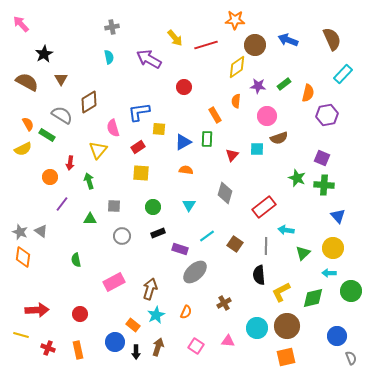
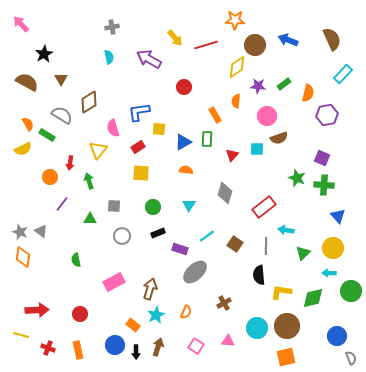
yellow L-shape at (281, 292): rotated 35 degrees clockwise
blue circle at (115, 342): moved 3 px down
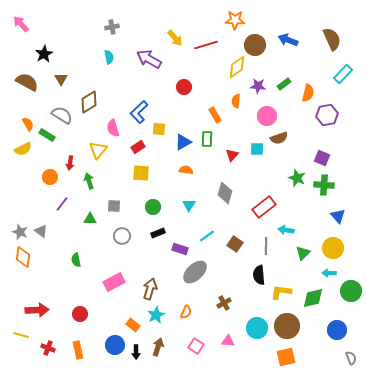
blue L-shape at (139, 112): rotated 35 degrees counterclockwise
blue circle at (337, 336): moved 6 px up
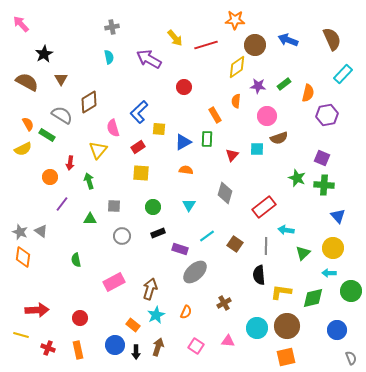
red circle at (80, 314): moved 4 px down
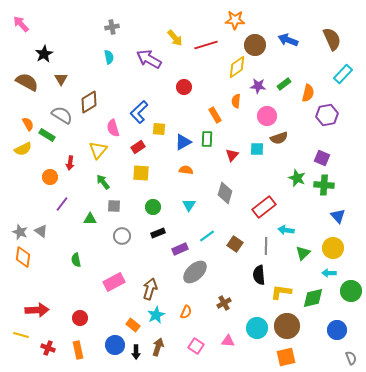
green arrow at (89, 181): moved 14 px right, 1 px down; rotated 21 degrees counterclockwise
purple rectangle at (180, 249): rotated 42 degrees counterclockwise
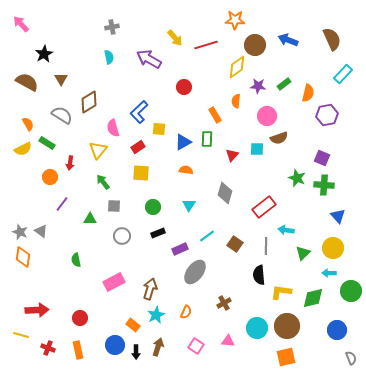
green rectangle at (47, 135): moved 8 px down
gray ellipse at (195, 272): rotated 10 degrees counterclockwise
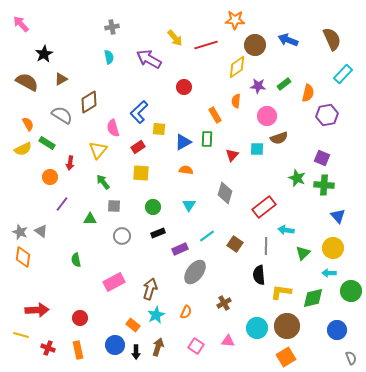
brown triangle at (61, 79): rotated 32 degrees clockwise
orange square at (286, 357): rotated 18 degrees counterclockwise
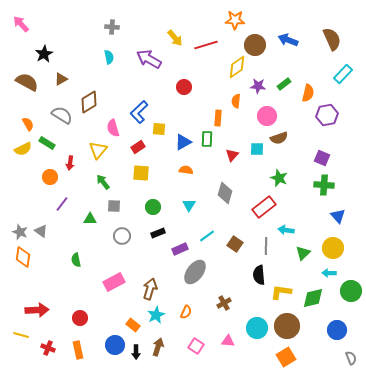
gray cross at (112, 27): rotated 16 degrees clockwise
orange rectangle at (215, 115): moved 3 px right, 3 px down; rotated 35 degrees clockwise
green star at (297, 178): moved 18 px left
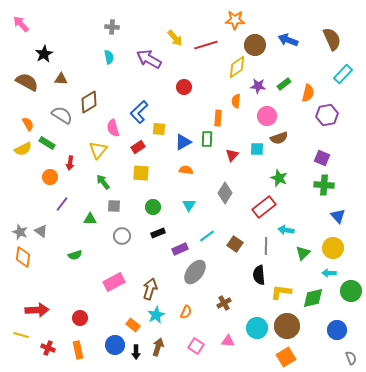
brown triangle at (61, 79): rotated 32 degrees clockwise
gray diamond at (225, 193): rotated 15 degrees clockwise
green semicircle at (76, 260): moved 1 px left, 5 px up; rotated 96 degrees counterclockwise
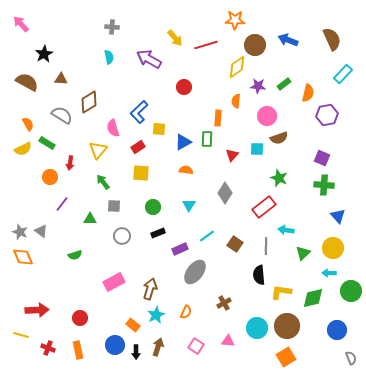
orange diamond at (23, 257): rotated 30 degrees counterclockwise
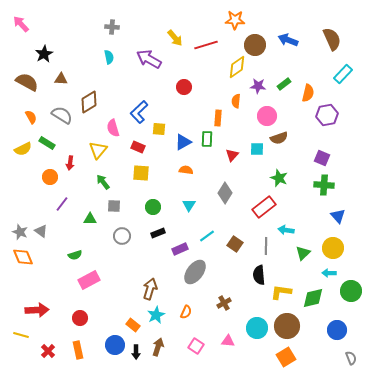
orange semicircle at (28, 124): moved 3 px right, 7 px up
red rectangle at (138, 147): rotated 56 degrees clockwise
pink rectangle at (114, 282): moved 25 px left, 2 px up
red cross at (48, 348): moved 3 px down; rotated 24 degrees clockwise
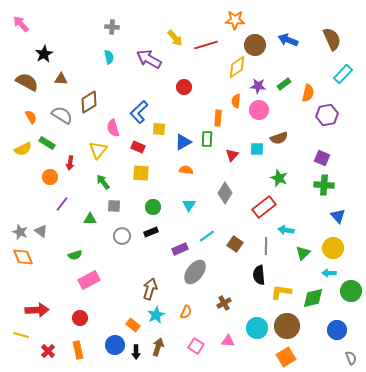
pink circle at (267, 116): moved 8 px left, 6 px up
black rectangle at (158, 233): moved 7 px left, 1 px up
